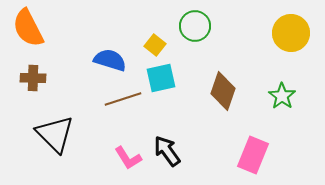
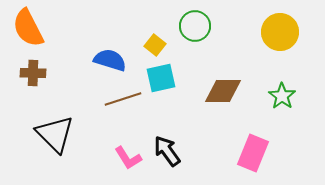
yellow circle: moved 11 px left, 1 px up
brown cross: moved 5 px up
brown diamond: rotated 72 degrees clockwise
pink rectangle: moved 2 px up
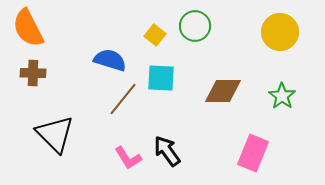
yellow square: moved 10 px up
cyan square: rotated 16 degrees clockwise
brown line: rotated 33 degrees counterclockwise
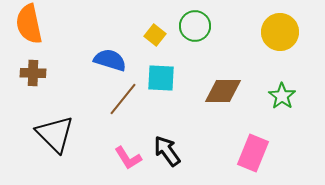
orange semicircle: moved 1 px right, 4 px up; rotated 15 degrees clockwise
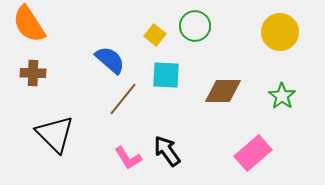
orange semicircle: rotated 21 degrees counterclockwise
blue semicircle: rotated 24 degrees clockwise
cyan square: moved 5 px right, 3 px up
pink rectangle: rotated 27 degrees clockwise
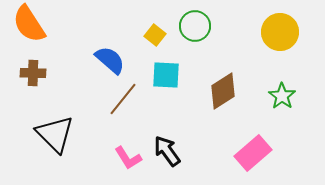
brown diamond: rotated 33 degrees counterclockwise
